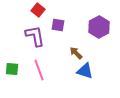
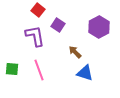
purple square: rotated 24 degrees clockwise
brown arrow: moved 1 px left, 1 px up
blue triangle: moved 2 px down
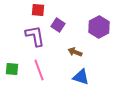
red square: rotated 32 degrees counterclockwise
brown arrow: rotated 24 degrees counterclockwise
blue triangle: moved 4 px left, 4 px down
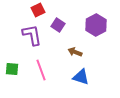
red square: rotated 32 degrees counterclockwise
purple hexagon: moved 3 px left, 2 px up
purple L-shape: moved 3 px left, 1 px up
pink line: moved 2 px right
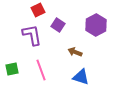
green square: rotated 16 degrees counterclockwise
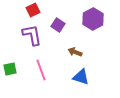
red square: moved 5 px left
purple hexagon: moved 3 px left, 6 px up
green square: moved 2 px left
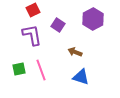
green square: moved 9 px right
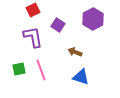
purple L-shape: moved 1 px right, 2 px down
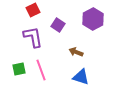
brown arrow: moved 1 px right
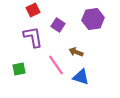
purple hexagon: rotated 20 degrees clockwise
pink line: moved 15 px right, 5 px up; rotated 15 degrees counterclockwise
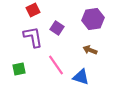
purple square: moved 1 px left, 3 px down
brown arrow: moved 14 px right, 2 px up
